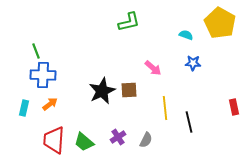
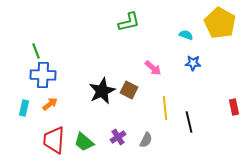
brown square: rotated 30 degrees clockwise
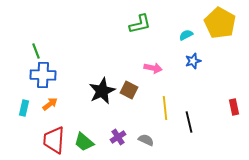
green L-shape: moved 11 px right, 2 px down
cyan semicircle: rotated 48 degrees counterclockwise
blue star: moved 2 px up; rotated 21 degrees counterclockwise
pink arrow: rotated 30 degrees counterclockwise
gray semicircle: rotated 91 degrees counterclockwise
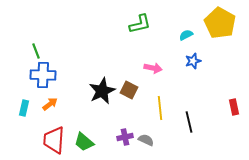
yellow line: moved 5 px left
purple cross: moved 7 px right; rotated 21 degrees clockwise
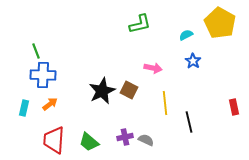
blue star: rotated 21 degrees counterclockwise
yellow line: moved 5 px right, 5 px up
green trapezoid: moved 5 px right
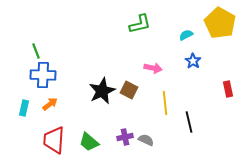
red rectangle: moved 6 px left, 18 px up
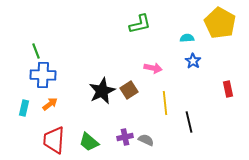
cyan semicircle: moved 1 px right, 3 px down; rotated 24 degrees clockwise
brown square: rotated 30 degrees clockwise
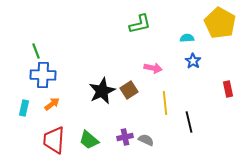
orange arrow: moved 2 px right
green trapezoid: moved 2 px up
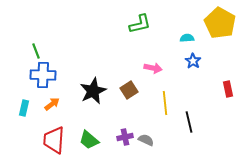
black star: moved 9 px left
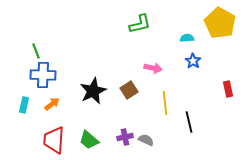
cyan rectangle: moved 3 px up
